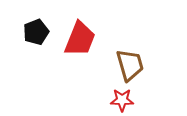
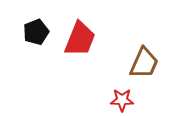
brown trapezoid: moved 14 px right, 2 px up; rotated 40 degrees clockwise
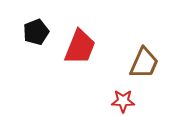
red trapezoid: moved 8 px down
red star: moved 1 px right, 1 px down
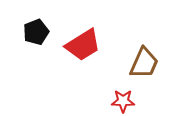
red trapezoid: moved 3 px right, 2 px up; rotated 36 degrees clockwise
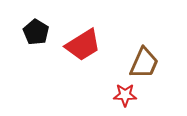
black pentagon: rotated 20 degrees counterclockwise
red star: moved 2 px right, 6 px up
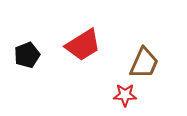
black pentagon: moved 9 px left, 23 px down; rotated 20 degrees clockwise
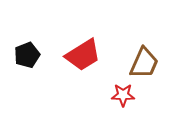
red trapezoid: moved 10 px down
red star: moved 2 px left
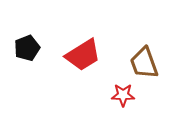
black pentagon: moved 7 px up
brown trapezoid: rotated 136 degrees clockwise
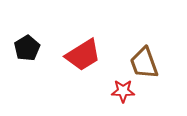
black pentagon: rotated 10 degrees counterclockwise
red star: moved 4 px up
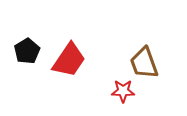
black pentagon: moved 3 px down
red trapezoid: moved 14 px left, 5 px down; rotated 24 degrees counterclockwise
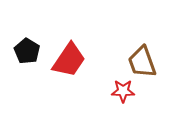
black pentagon: rotated 10 degrees counterclockwise
brown trapezoid: moved 2 px left, 1 px up
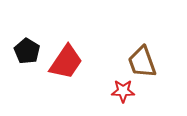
red trapezoid: moved 3 px left, 2 px down
